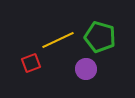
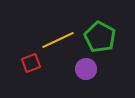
green pentagon: rotated 12 degrees clockwise
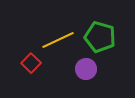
green pentagon: rotated 12 degrees counterclockwise
red square: rotated 24 degrees counterclockwise
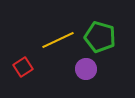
red square: moved 8 px left, 4 px down; rotated 12 degrees clockwise
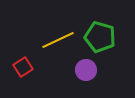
purple circle: moved 1 px down
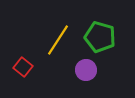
yellow line: rotated 32 degrees counterclockwise
red square: rotated 18 degrees counterclockwise
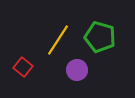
purple circle: moved 9 px left
